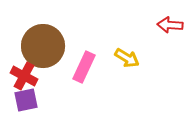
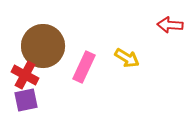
red cross: moved 1 px right, 1 px up
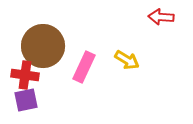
red arrow: moved 9 px left, 8 px up
yellow arrow: moved 2 px down
red cross: rotated 20 degrees counterclockwise
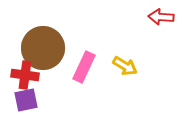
brown circle: moved 2 px down
yellow arrow: moved 2 px left, 6 px down
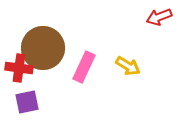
red arrow: moved 2 px left; rotated 25 degrees counterclockwise
yellow arrow: moved 3 px right
red cross: moved 6 px left, 7 px up
purple square: moved 1 px right, 2 px down
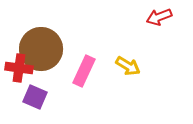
brown circle: moved 2 px left, 1 px down
pink rectangle: moved 4 px down
purple square: moved 8 px right, 5 px up; rotated 35 degrees clockwise
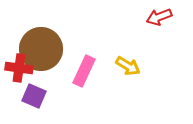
purple square: moved 1 px left, 1 px up
